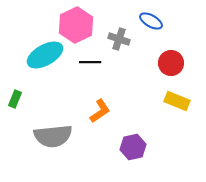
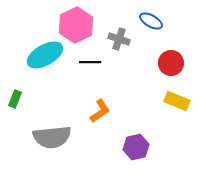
gray semicircle: moved 1 px left, 1 px down
purple hexagon: moved 3 px right
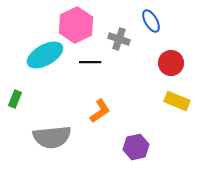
blue ellipse: rotated 30 degrees clockwise
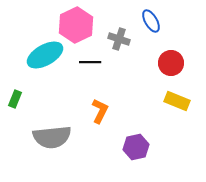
orange L-shape: rotated 30 degrees counterclockwise
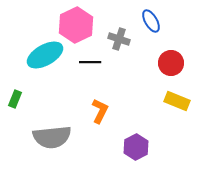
purple hexagon: rotated 15 degrees counterclockwise
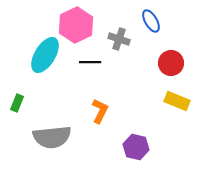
cyan ellipse: rotated 30 degrees counterclockwise
green rectangle: moved 2 px right, 4 px down
purple hexagon: rotated 20 degrees counterclockwise
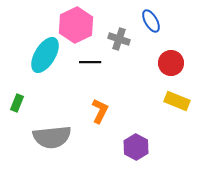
purple hexagon: rotated 15 degrees clockwise
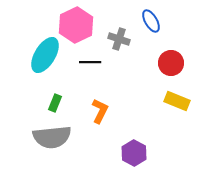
green rectangle: moved 38 px right
purple hexagon: moved 2 px left, 6 px down
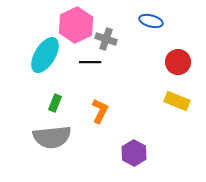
blue ellipse: rotated 45 degrees counterclockwise
gray cross: moved 13 px left
red circle: moved 7 px right, 1 px up
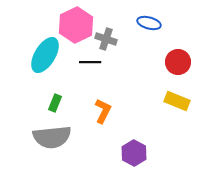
blue ellipse: moved 2 px left, 2 px down
orange L-shape: moved 3 px right
